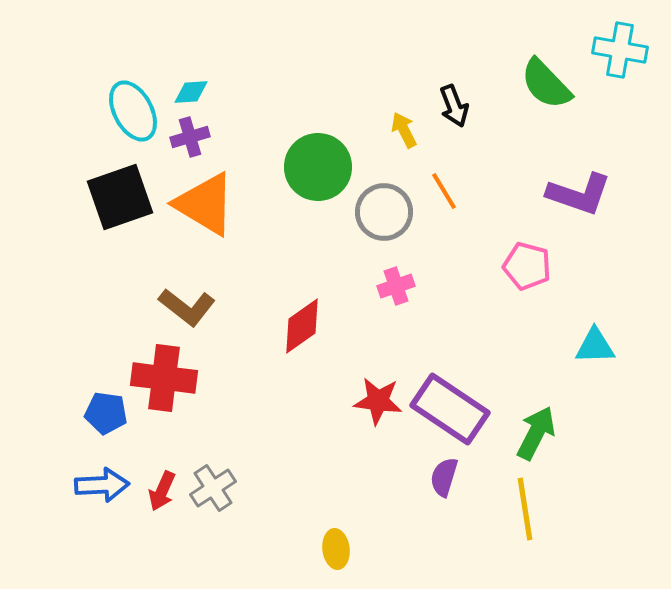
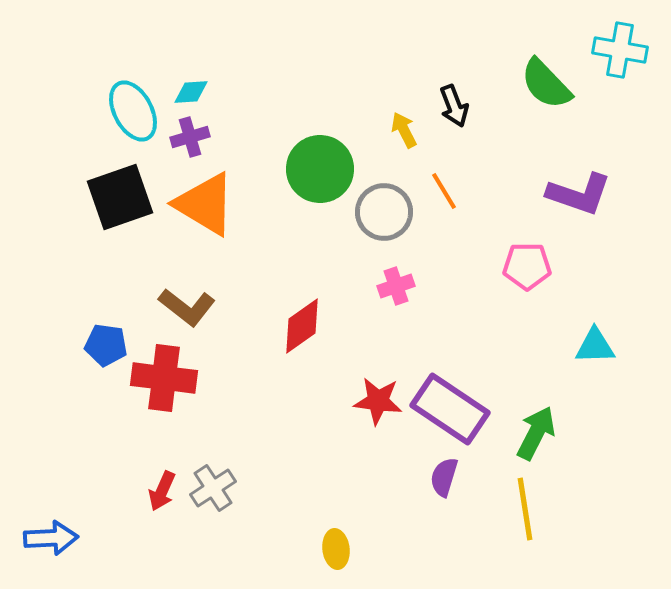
green circle: moved 2 px right, 2 px down
pink pentagon: rotated 15 degrees counterclockwise
blue pentagon: moved 68 px up
blue arrow: moved 51 px left, 53 px down
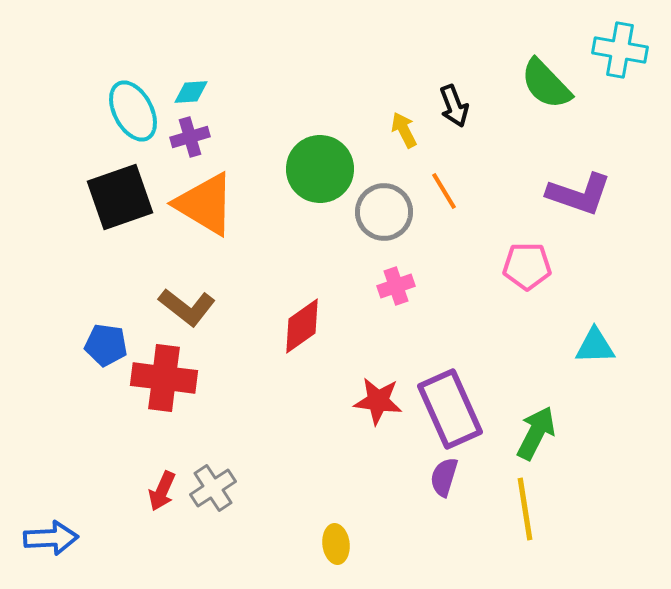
purple rectangle: rotated 32 degrees clockwise
yellow ellipse: moved 5 px up
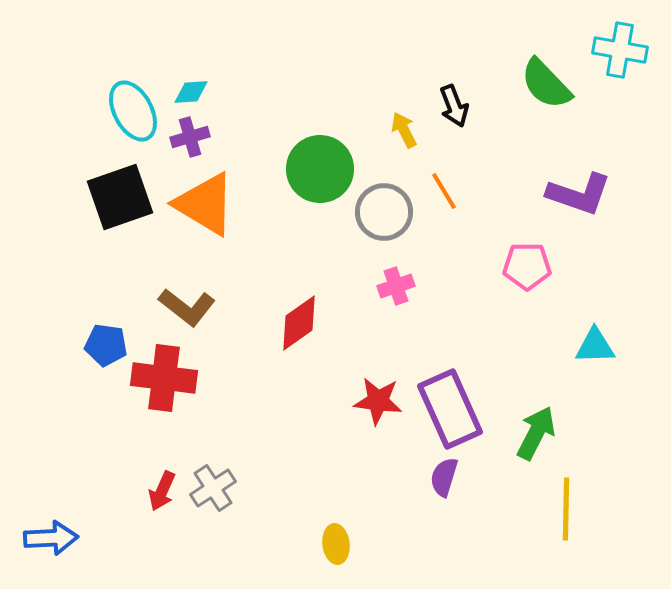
red diamond: moved 3 px left, 3 px up
yellow line: moved 41 px right; rotated 10 degrees clockwise
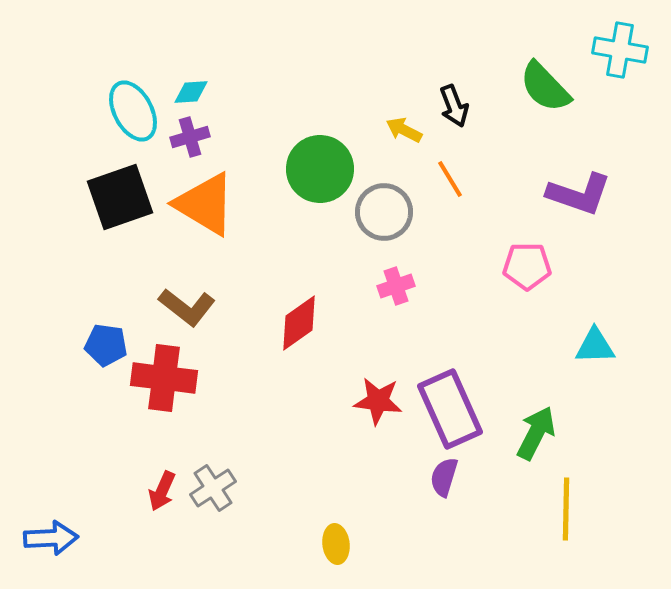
green semicircle: moved 1 px left, 3 px down
yellow arrow: rotated 36 degrees counterclockwise
orange line: moved 6 px right, 12 px up
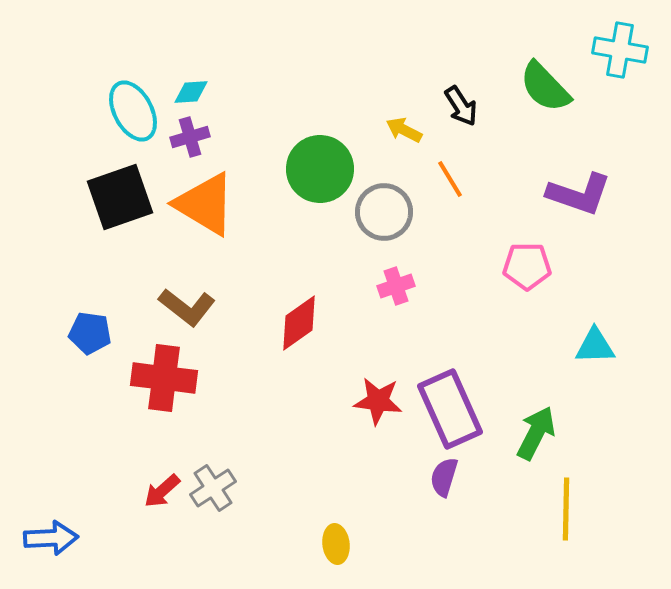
black arrow: moved 7 px right; rotated 12 degrees counterclockwise
blue pentagon: moved 16 px left, 12 px up
red arrow: rotated 24 degrees clockwise
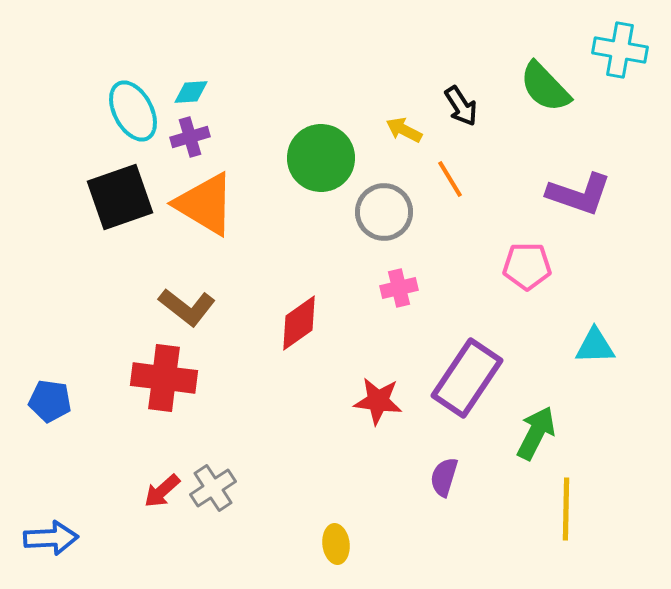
green circle: moved 1 px right, 11 px up
pink cross: moved 3 px right, 2 px down; rotated 6 degrees clockwise
blue pentagon: moved 40 px left, 68 px down
purple rectangle: moved 17 px right, 31 px up; rotated 58 degrees clockwise
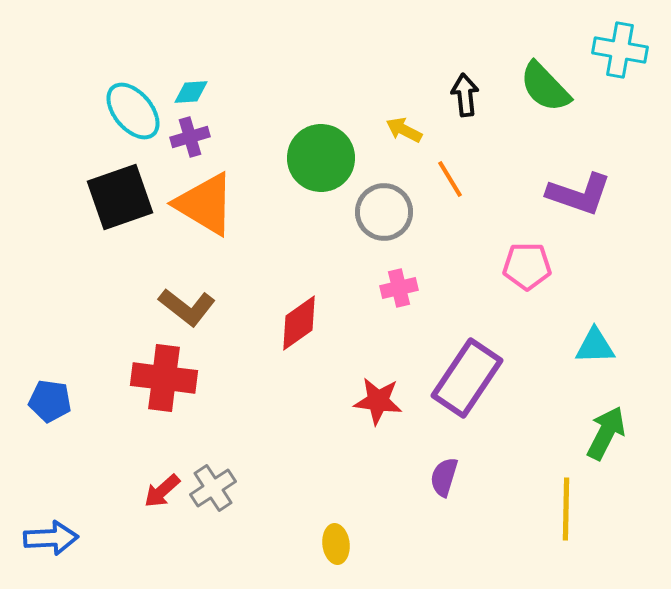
black arrow: moved 4 px right, 11 px up; rotated 153 degrees counterclockwise
cyan ellipse: rotated 12 degrees counterclockwise
green arrow: moved 70 px right
